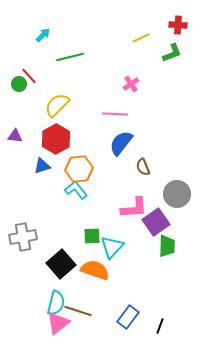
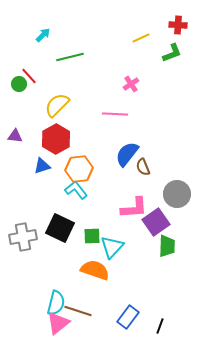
blue semicircle: moved 6 px right, 11 px down
black square: moved 1 px left, 36 px up; rotated 24 degrees counterclockwise
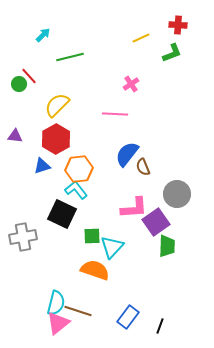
black square: moved 2 px right, 14 px up
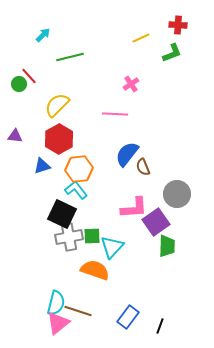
red hexagon: moved 3 px right
gray cross: moved 46 px right
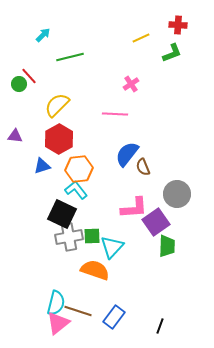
blue rectangle: moved 14 px left
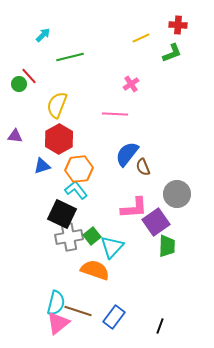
yellow semicircle: rotated 24 degrees counterclockwise
green square: rotated 36 degrees counterclockwise
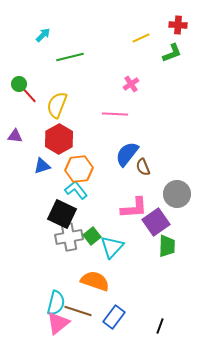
red line: moved 19 px down
orange semicircle: moved 11 px down
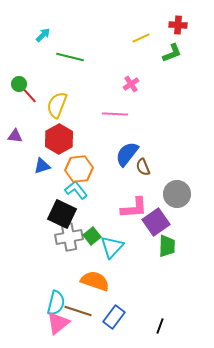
green line: rotated 28 degrees clockwise
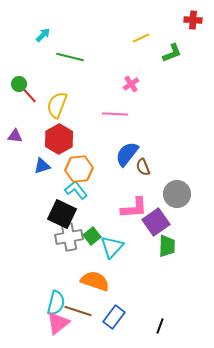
red cross: moved 15 px right, 5 px up
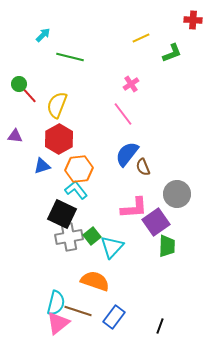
pink line: moved 8 px right; rotated 50 degrees clockwise
